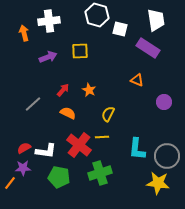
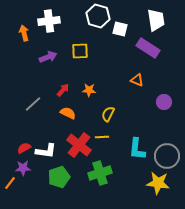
white hexagon: moved 1 px right, 1 px down
orange star: rotated 24 degrees counterclockwise
green pentagon: rotated 30 degrees counterclockwise
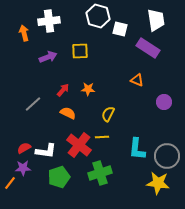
orange star: moved 1 px left, 1 px up
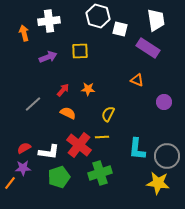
white L-shape: moved 3 px right, 1 px down
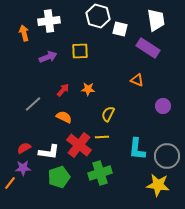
purple circle: moved 1 px left, 4 px down
orange semicircle: moved 4 px left, 4 px down
yellow star: moved 2 px down
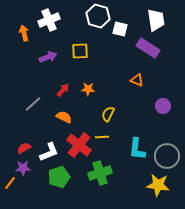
white cross: moved 1 px up; rotated 15 degrees counterclockwise
white L-shape: rotated 30 degrees counterclockwise
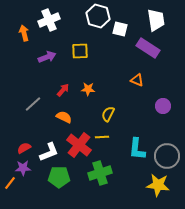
purple arrow: moved 1 px left
green pentagon: rotated 20 degrees clockwise
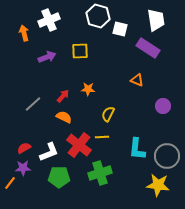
red arrow: moved 6 px down
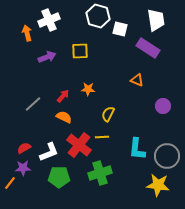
orange arrow: moved 3 px right
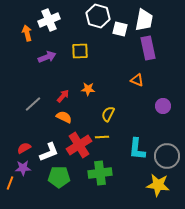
white trapezoid: moved 12 px left; rotated 20 degrees clockwise
purple rectangle: rotated 45 degrees clockwise
red cross: rotated 20 degrees clockwise
green cross: rotated 10 degrees clockwise
orange line: rotated 16 degrees counterclockwise
